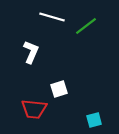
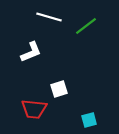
white line: moved 3 px left
white L-shape: rotated 45 degrees clockwise
cyan square: moved 5 px left
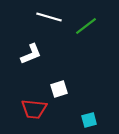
white L-shape: moved 2 px down
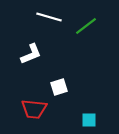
white square: moved 2 px up
cyan square: rotated 14 degrees clockwise
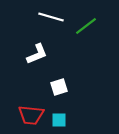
white line: moved 2 px right
white L-shape: moved 6 px right
red trapezoid: moved 3 px left, 6 px down
cyan square: moved 30 px left
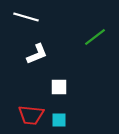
white line: moved 25 px left
green line: moved 9 px right, 11 px down
white square: rotated 18 degrees clockwise
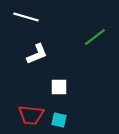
cyan square: rotated 14 degrees clockwise
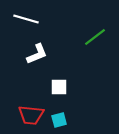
white line: moved 2 px down
cyan square: rotated 28 degrees counterclockwise
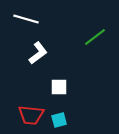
white L-shape: moved 1 px right, 1 px up; rotated 15 degrees counterclockwise
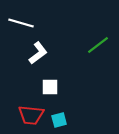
white line: moved 5 px left, 4 px down
green line: moved 3 px right, 8 px down
white square: moved 9 px left
